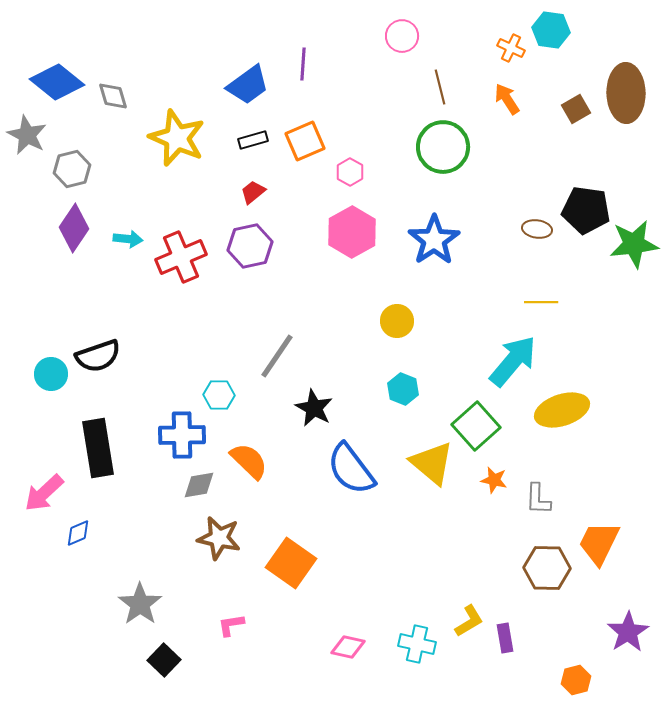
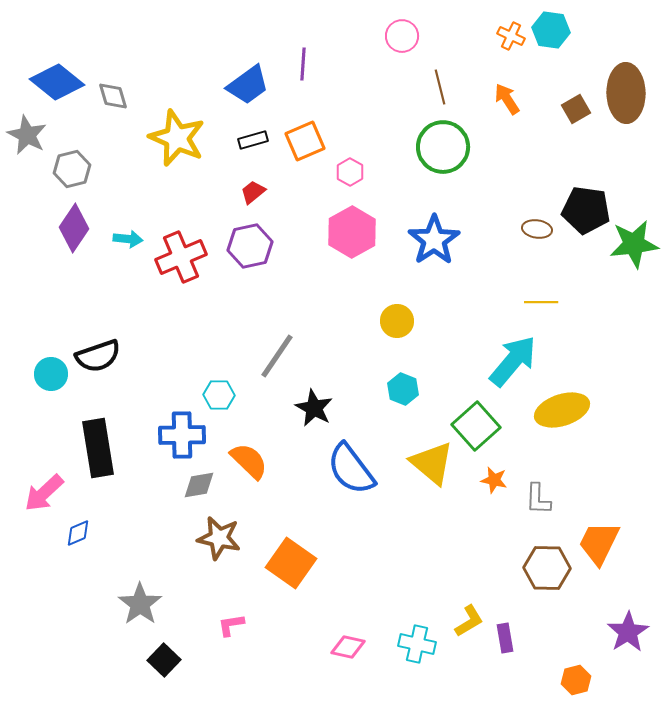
orange cross at (511, 48): moved 12 px up
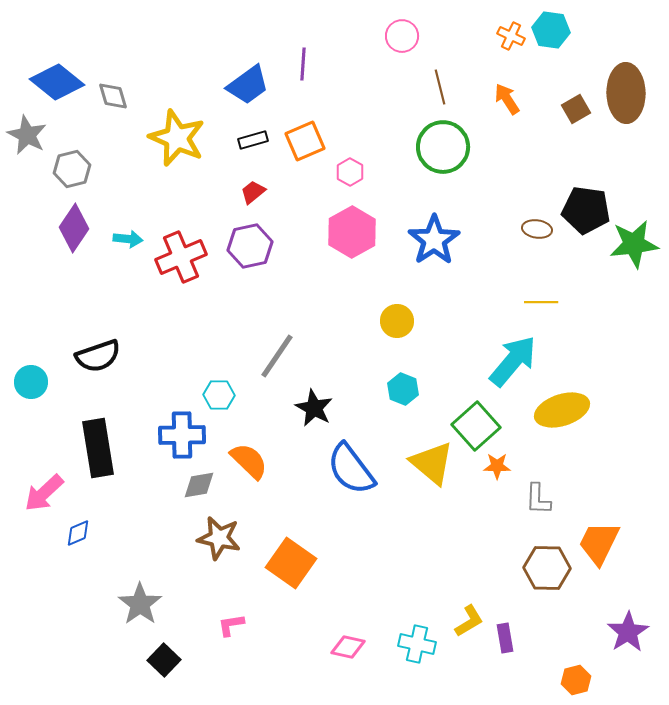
cyan circle at (51, 374): moved 20 px left, 8 px down
orange star at (494, 480): moved 3 px right, 14 px up; rotated 12 degrees counterclockwise
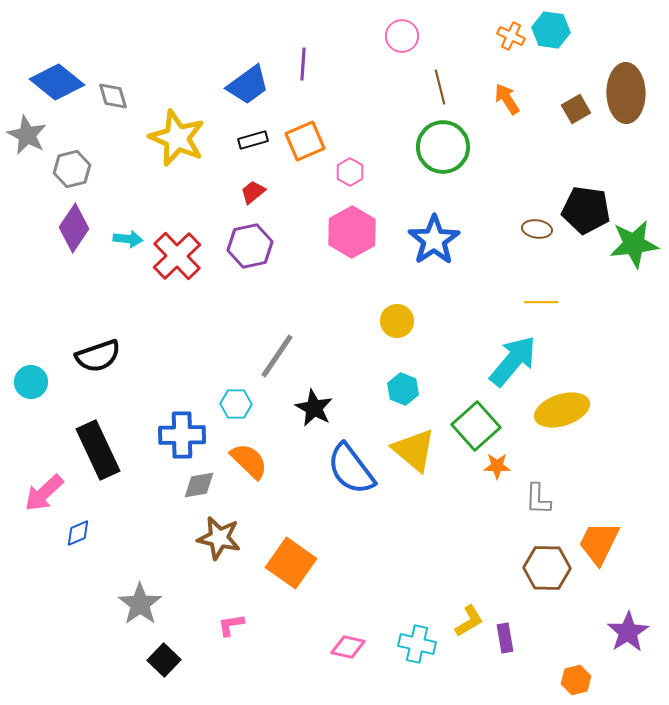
red cross at (181, 257): moved 4 px left, 1 px up; rotated 21 degrees counterclockwise
cyan hexagon at (219, 395): moved 17 px right, 9 px down
black rectangle at (98, 448): moved 2 px down; rotated 16 degrees counterclockwise
yellow triangle at (432, 463): moved 18 px left, 13 px up
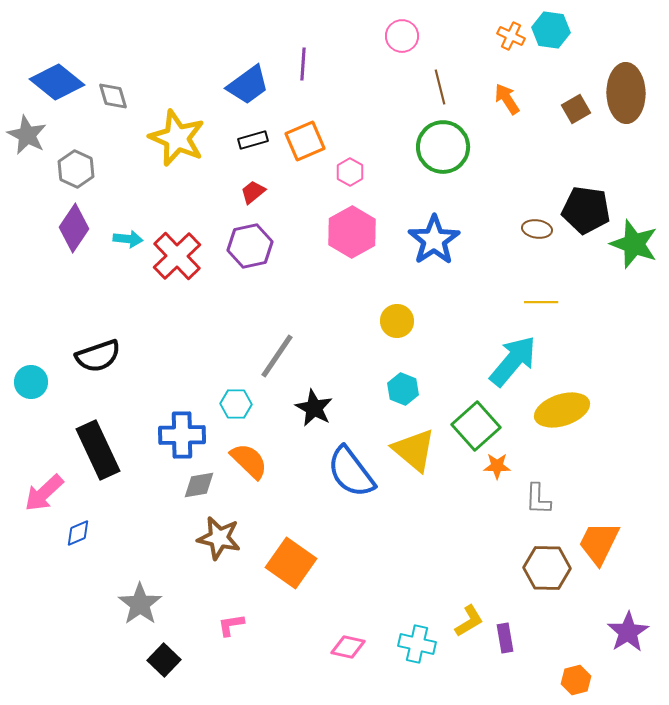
gray hexagon at (72, 169): moved 4 px right; rotated 21 degrees counterclockwise
green star at (634, 244): rotated 27 degrees clockwise
blue semicircle at (351, 469): moved 3 px down
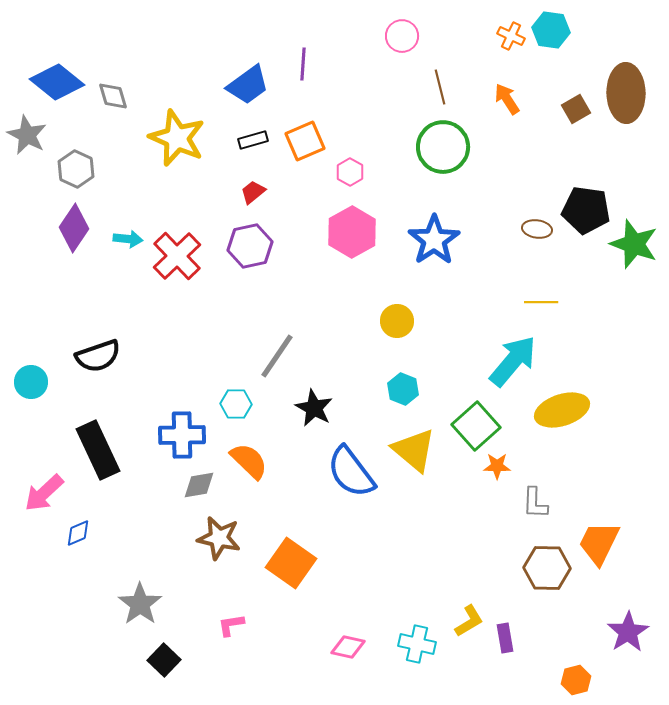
gray L-shape at (538, 499): moved 3 px left, 4 px down
